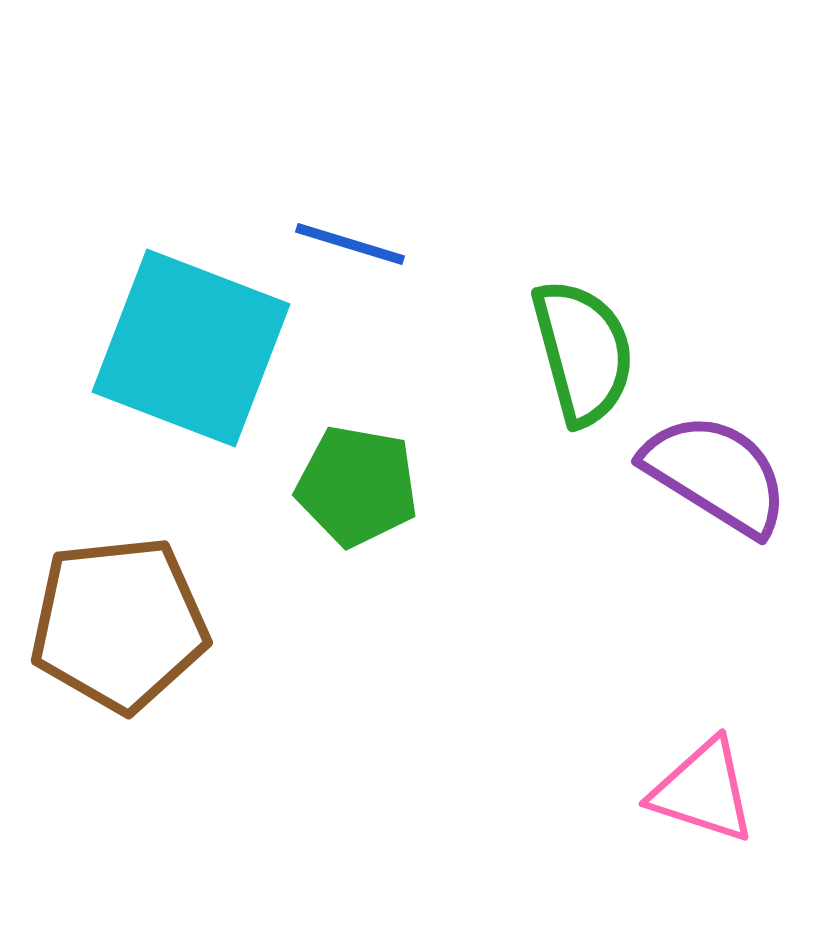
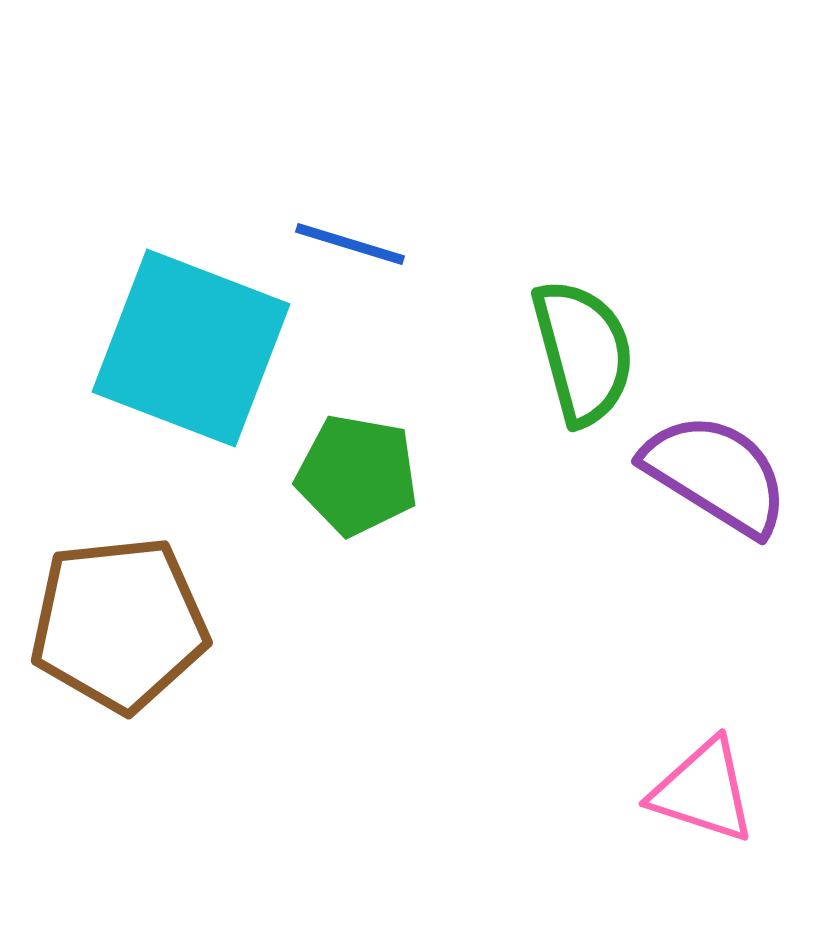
green pentagon: moved 11 px up
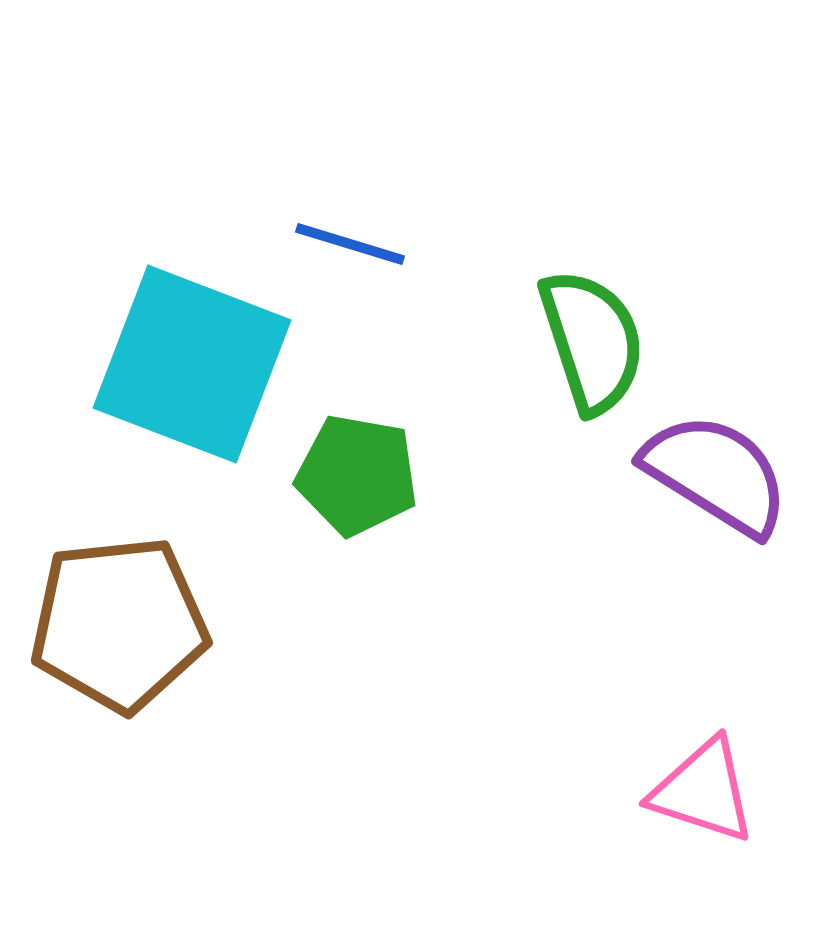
cyan square: moved 1 px right, 16 px down
green semicircle: moved 9 px right, 11 px up; rotated 3 degrees counterclockwise
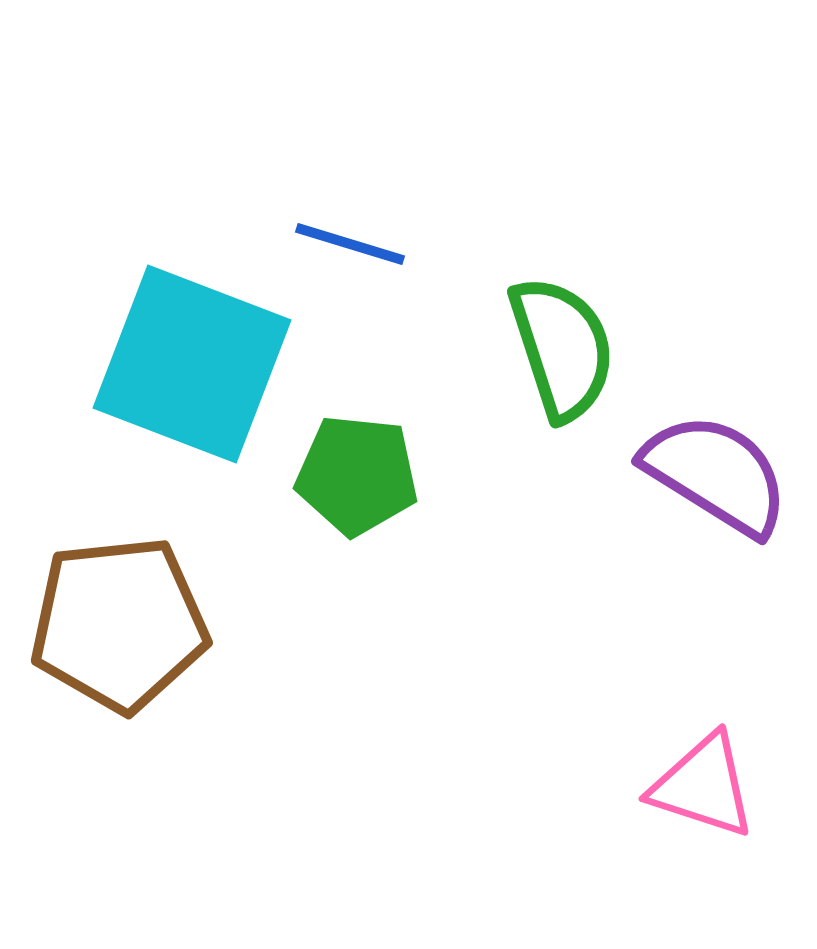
green semicircle: moved 30 px left, 7 px down
green pentagon: rotated 4 degrees counterclockwise
pink triangle: moved 5 px up
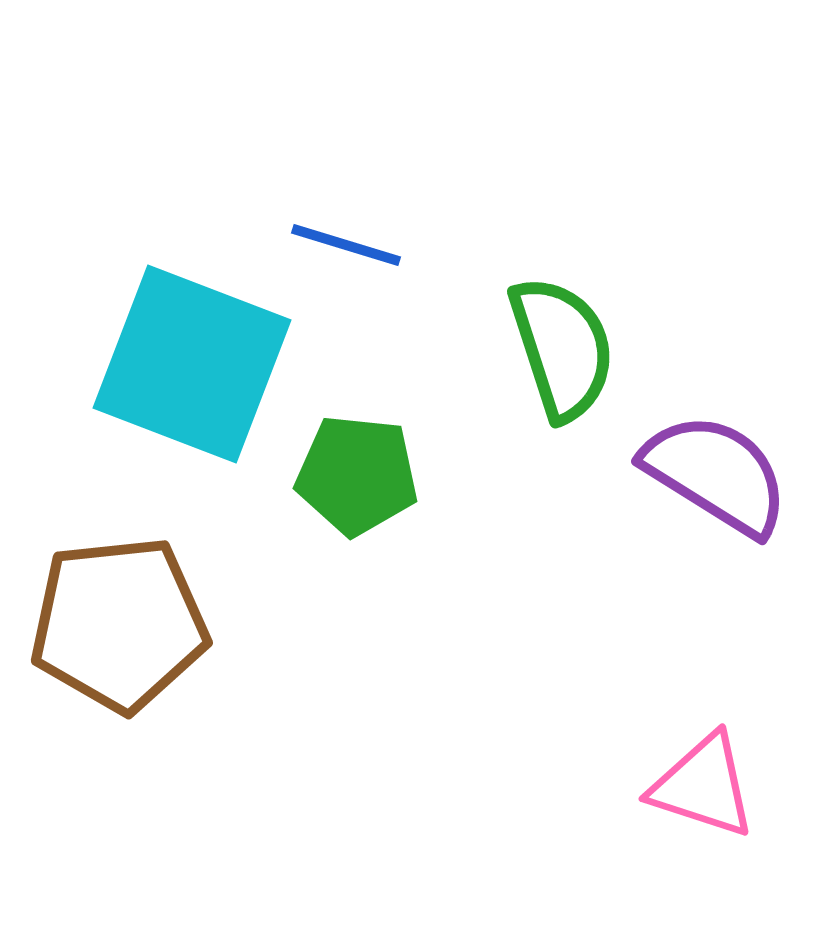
blue line: moved 4 px left, 1 px down
